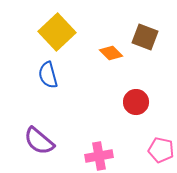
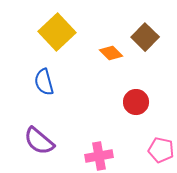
brown square: rotated 24 degrees clockwise
blue semicircle: moved 4 px left, 7 px down
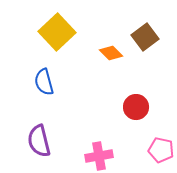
brown square: rotated 8 degrees clockwise
red circle: moved 5 px down
purple semicircle: rotated 36 degrees clockwise
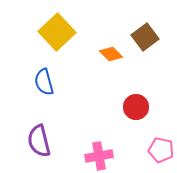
orange diamond: moved 1 px down
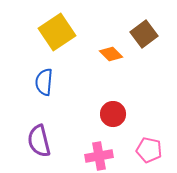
yellow square: rotated 9 degrees clockwise
brown square: moved 1 px left, 3 px up
blue semicircle: rotated 20 degrees clockwise
red circle: moved 23 px left, 7 px down
pink pentagon: moved 12 px left
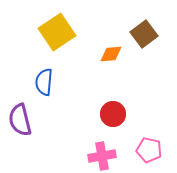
orange diamond: rotated 50 degrees counterclockwise
purple semicircle: moved 19 px left, 21 px up
pink cross: moved 3 px right
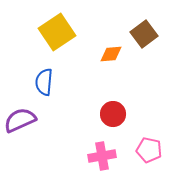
purple semicircle: rotated 80 degrees clockwise
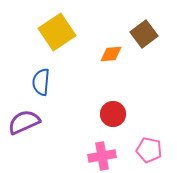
blue semicircle: moved 3 px left
purple semicircle: moved 4 px right, 2 px down
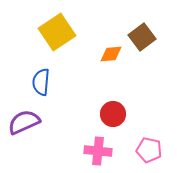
brown square: moved 2 px left, 3 px down
pink cross: moved 4 px left, 5 px up; rotated 16 degrees clockwise
